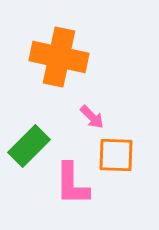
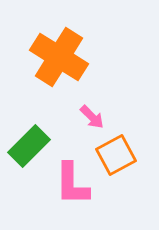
orange cross: rotated 20 degrees clockwise
orange square: rotated 30 degrees counterclockwise
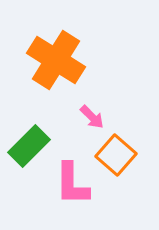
orange cross: moved 3 px left, 3 px down
orange square: rotated 21 degrees counterclockwise
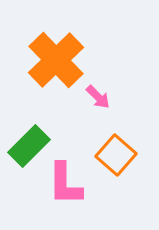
orange cross: rotated 14 degrees clockwise
pink arrow: moved 6 px right, 20 px up
pink L-shape: moved 7 px left
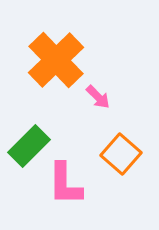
orange square: moved 5 px right, 1 px up
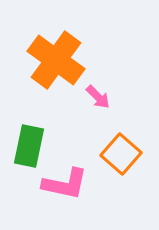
orange cross: rotated 10 degrees counterclockwise
green rectangle: rotated 33 degrees counterclockwise
pink L-shape: rotated 78 degrees counterclockwise
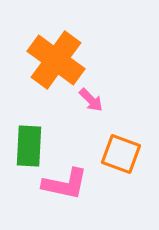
pink arrow: moved 7 px left, 3 px down
green rectangle: rotated 9 degrees counterclockwise
orange square: rotated 21 degrees counterclockwise
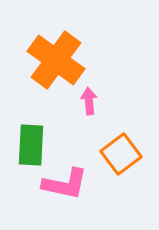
pink arrow: moved 2 px left, 1 px down; rotated 140 degrees counterclockwise
green rectangle: moved 2 px right, 1 px up
orange square: rotated 33 degrees clockwise
